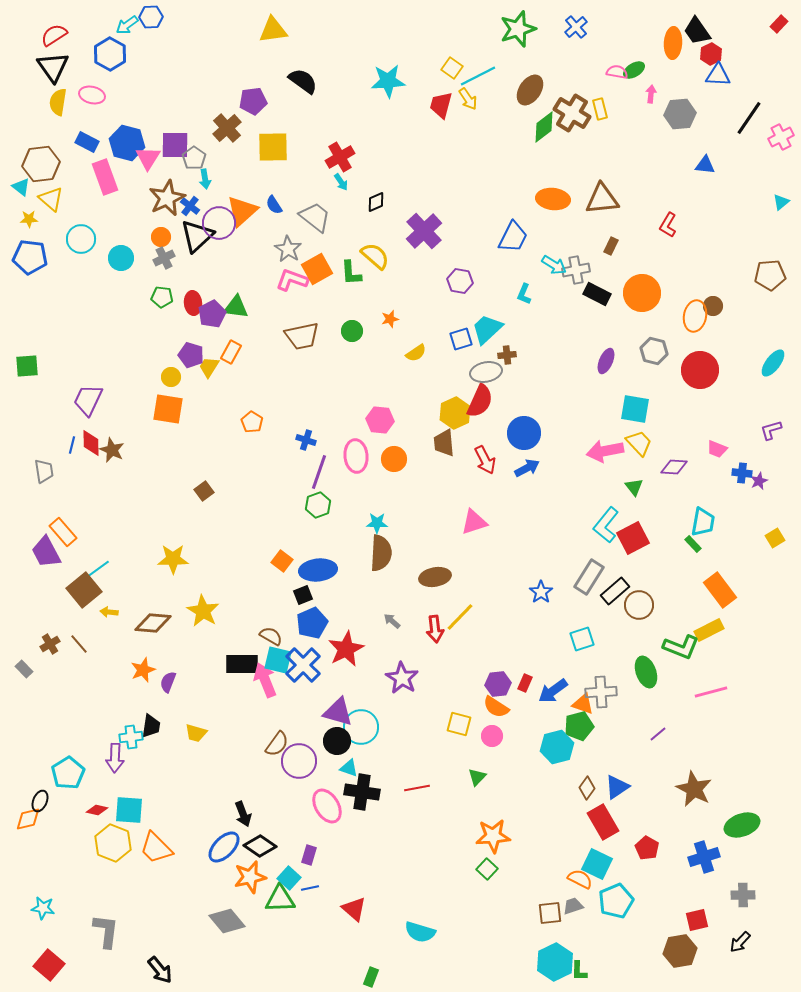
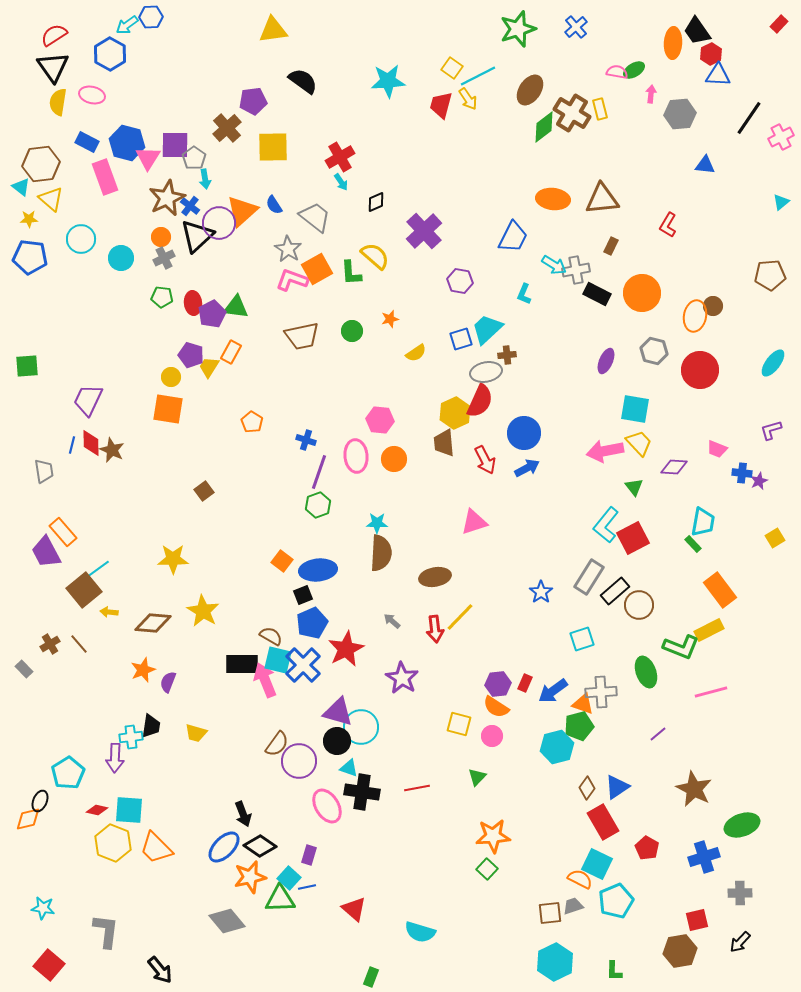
blue line at (310, 888): moved 3 px left, 1 px up
gray cross at (743, 895): moved 3 px left, 2 px up
green L-shape at (579, 971): moved 35 px right
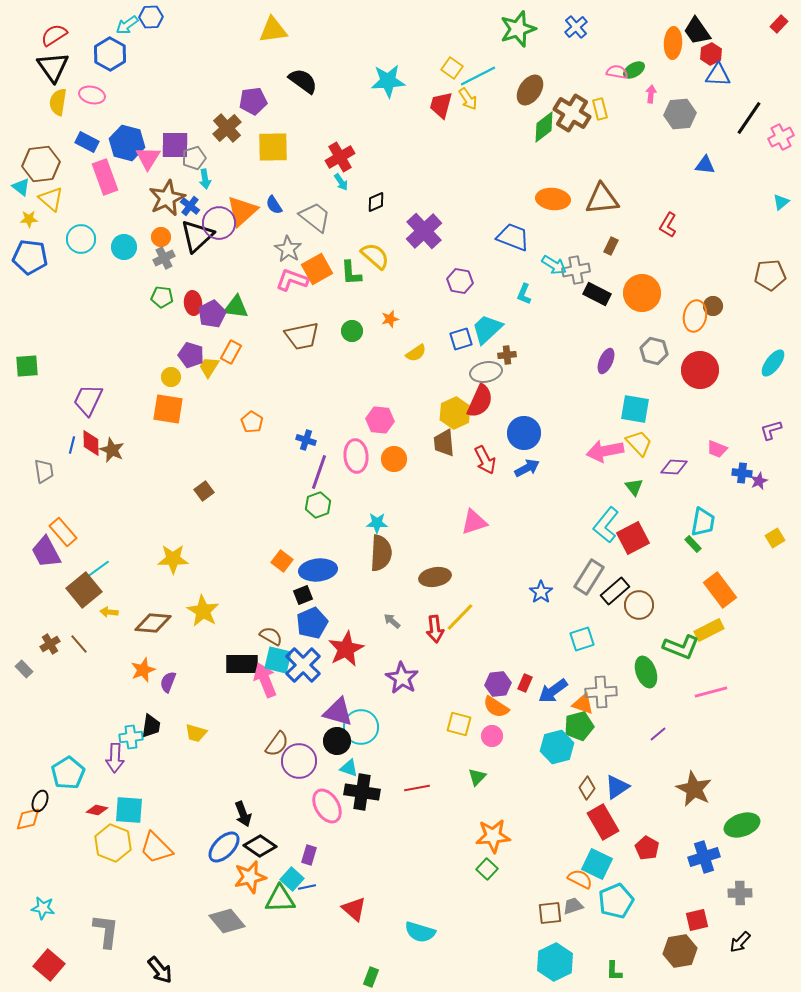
gray pentagon at (194, 158): rotated 20 degrees clockwise
blue trapezoid at (513, 237): rotated 96 degrees counterclockwise
cyan circle at (121, 258): moved 3 px right, 11 px up
cyan square at (289, 878): moved 3 px right, 1 px down
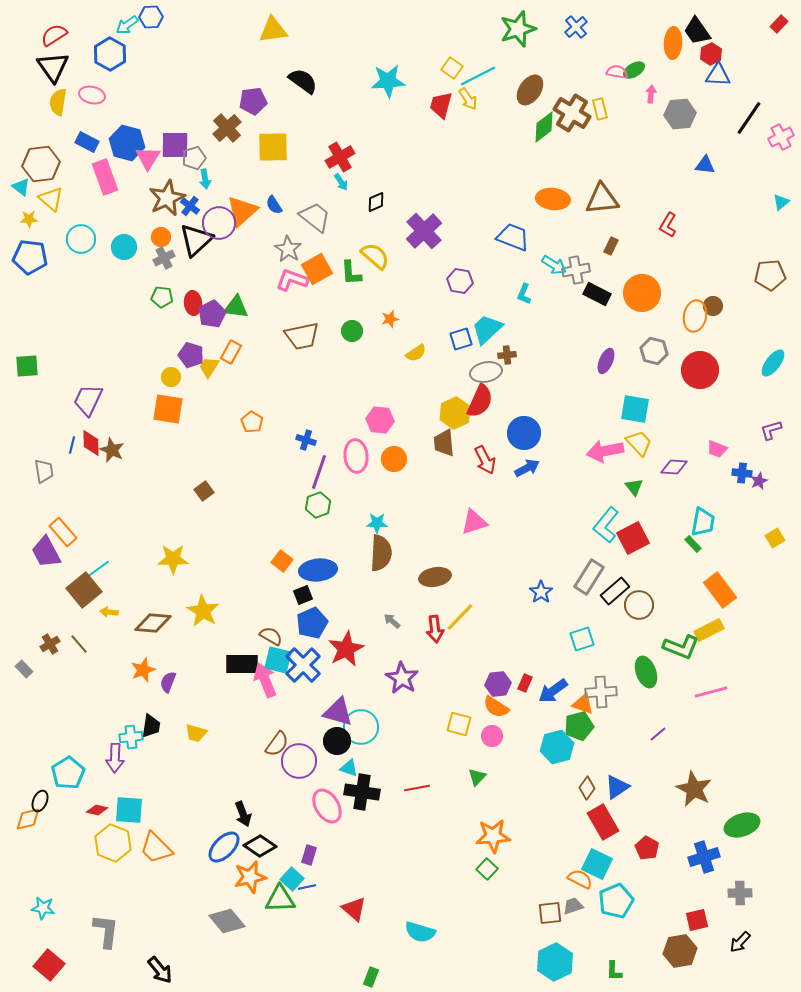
black triangle at (197, 236): moved 1 px left, 4 px down
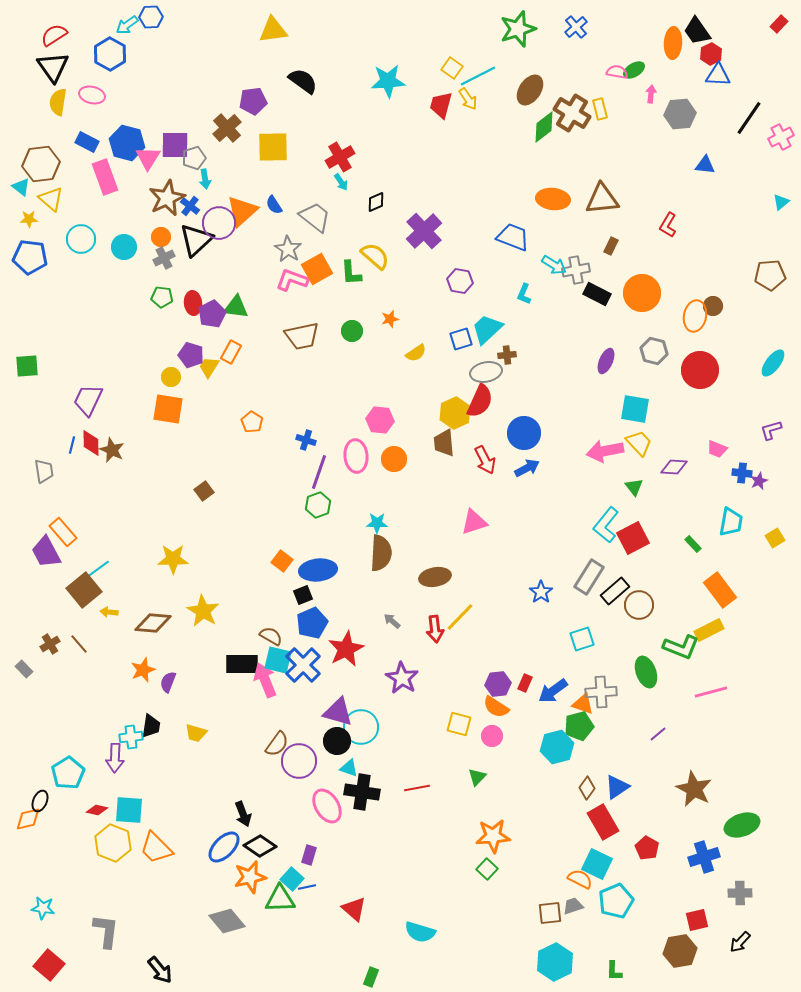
cyan trapezoid at (703, 522): moved 28 px right
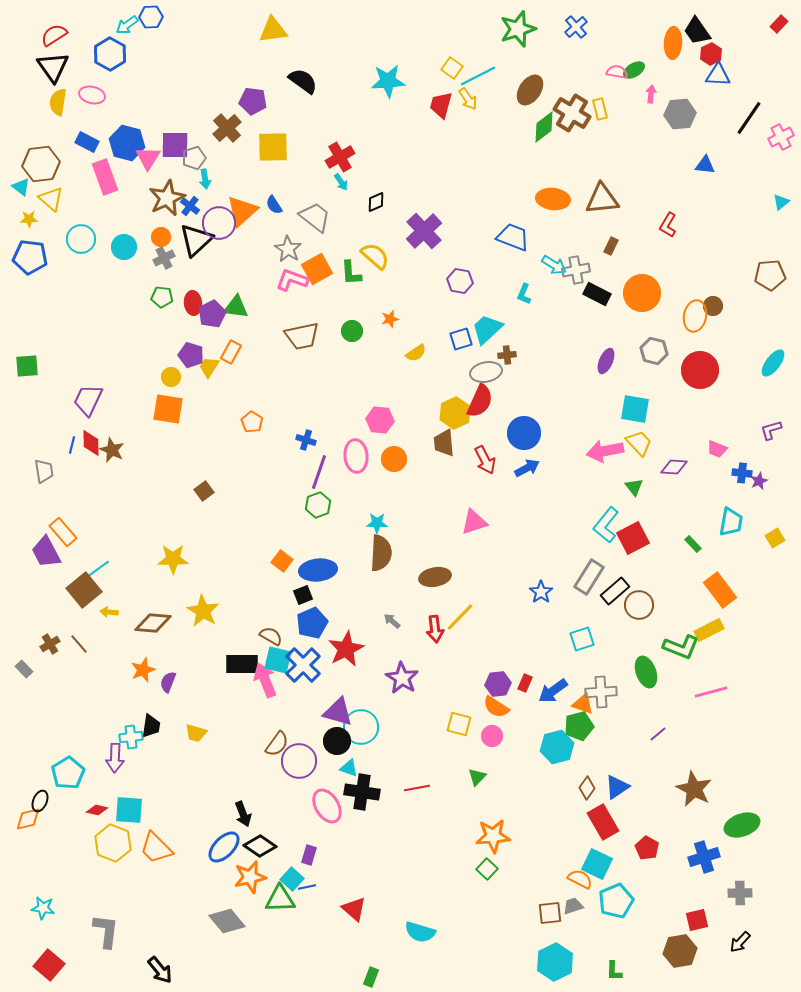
purple pentagon at (253, 101): rotated 16 degrees clockwise
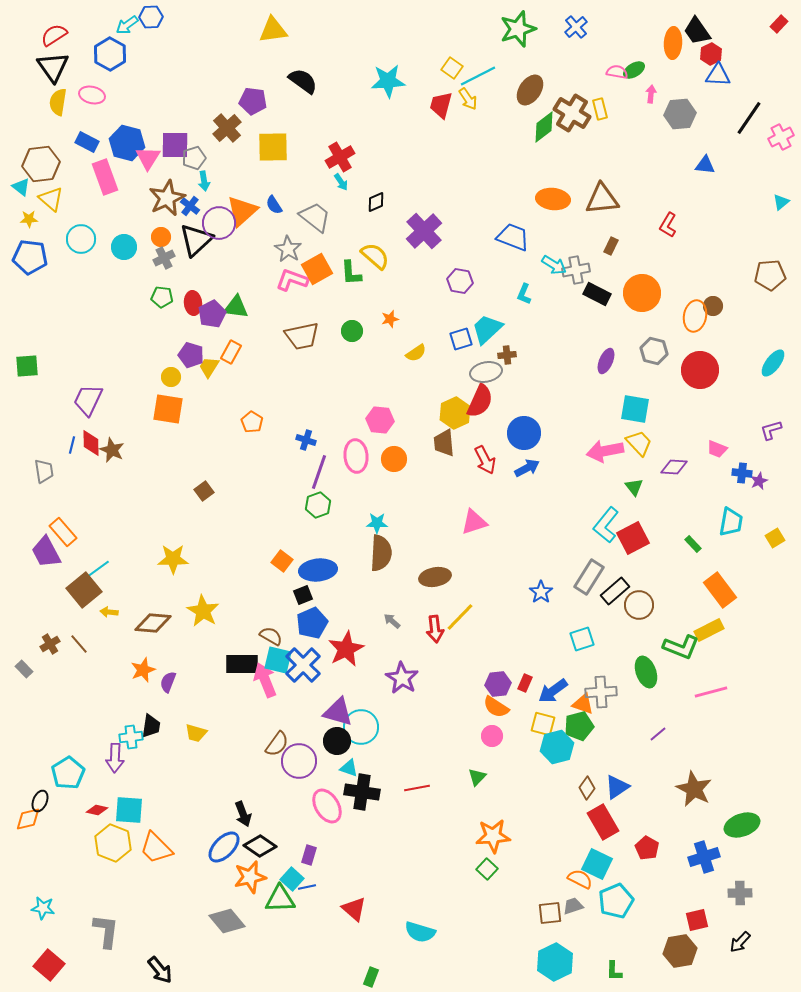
cyan arrow at (205, 179): moved 1 px left, 2 px down
yellow square at (459, 724): moved 84 px right
